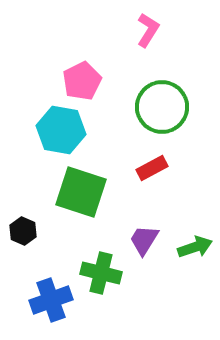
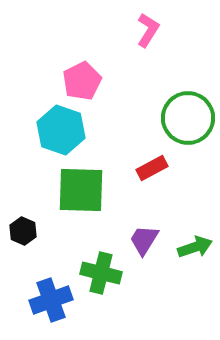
green circle: moved 26 px right, 11 px down
cyan hexagon: rotated 9 degrees clockwise
green square: moved 2 px up; rotated 16 degrees counterclockwise
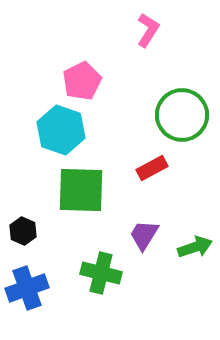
green circle: moved 6 px left, 3 px up
purple trapezoid: moved 5 px up
blue cross: moved 24 px left, 12 px up
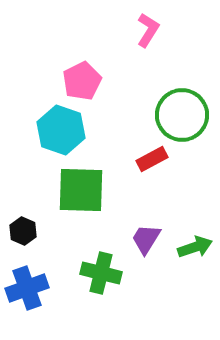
red rectangle: moved 9 px up
purple trapezoid: moved 2 px right, 4 px down
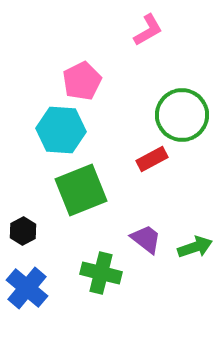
pink L-shape: rotated 28 degrees clockwise
cyan hexagon: rotated 15 degrees counterclockwise
green square: rotated 24 degrees counterclockwise
black hexagon: rotated 8 degrees clockwise
purple trapezoid: rotated 96 degrees clockwise
blue cross: rotated 30 degrees counterclockwise
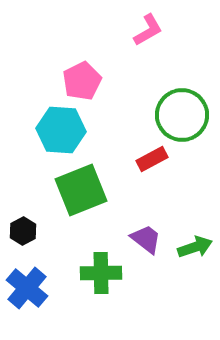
green cross: rotated 15 degrees counterclockwise
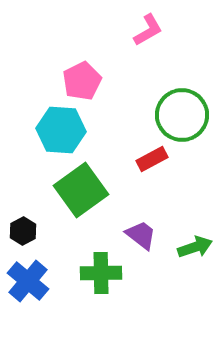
green square: rotated 14 degrees counterclockwise
purple trapezoid: moved 5 px left, 4 px up
blue cross: moved 1 px right, 7 px up
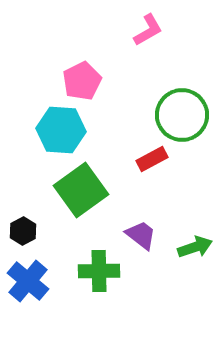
green cross: moved 2 px left, 2 px up
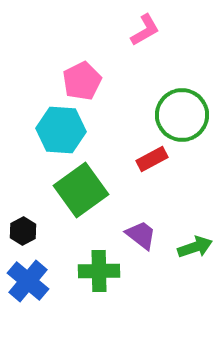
pink L-shape: moved 3 px left
